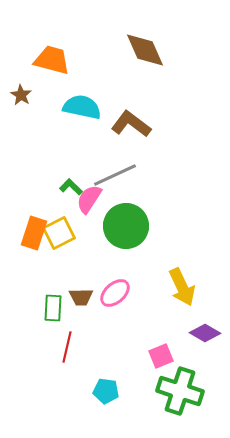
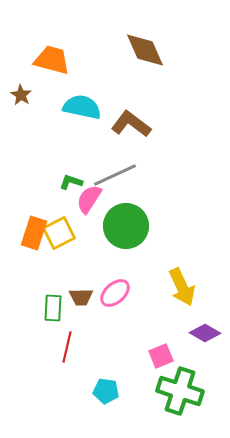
green L-shape: moved 5 px up; rotated 25 degrees counterclockwise
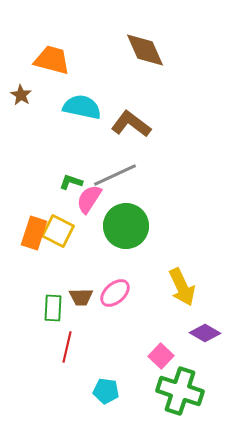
yellow square: moved 1 px left, 2 px up; rotated 36 degrees counterclockwise
pink square: rotated 25 degrees counterclockwise
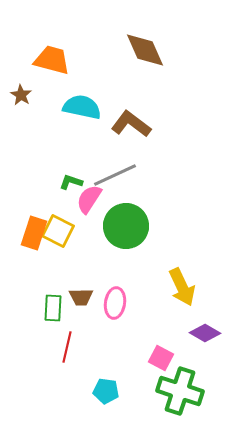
pink ellipse: moved 10 px down; rotated 40 degrees counterclockwise
pink square: moved 2 px down; rotated 15 degrees counterclockwise
